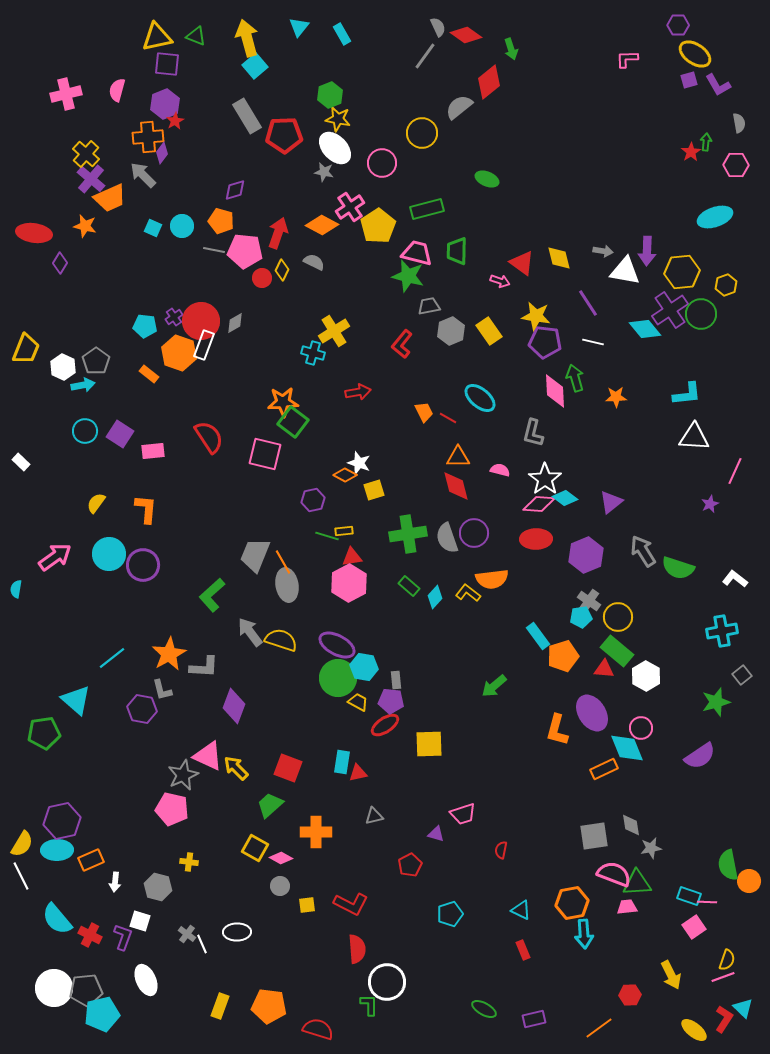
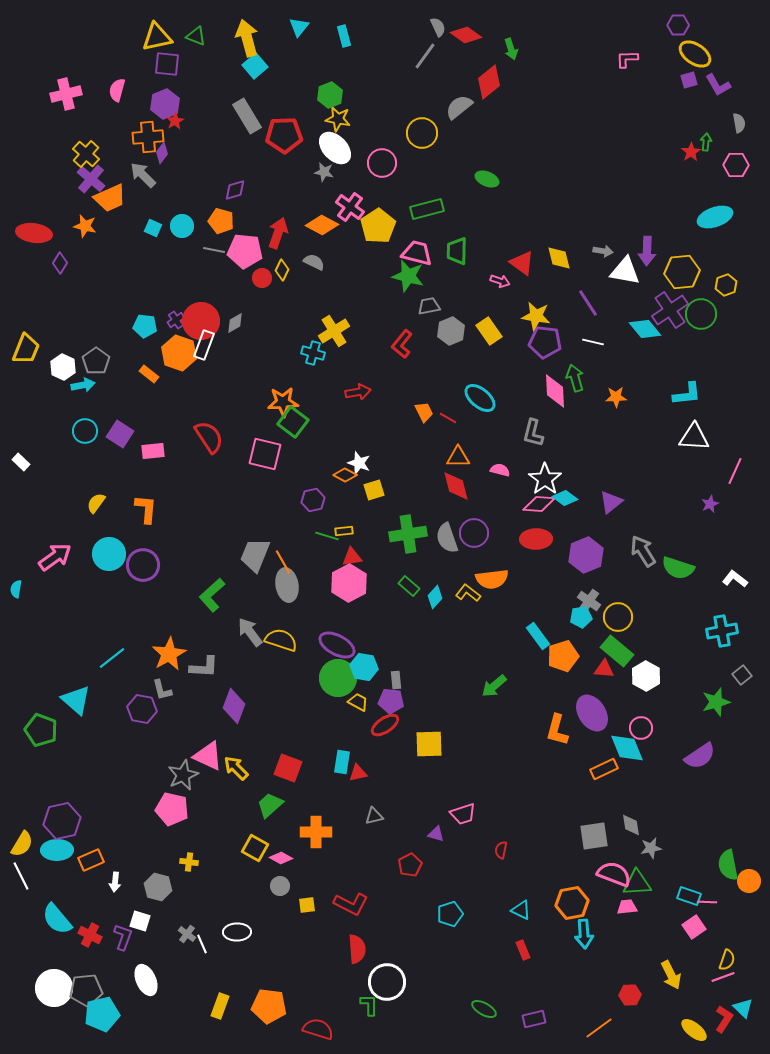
cyan rectangle at (342, 34): moved 2 px right, 2 px down; rotated 15 degrees clockwise
pink cross at (350, 207): rotated 20 degrees counterclockwise
purple cross at (174, 317): moved 2 px right, 3 px down
green pentagon at (44, 733): moved 3 px left, 3 px up; rotated 28 degrees clockwise
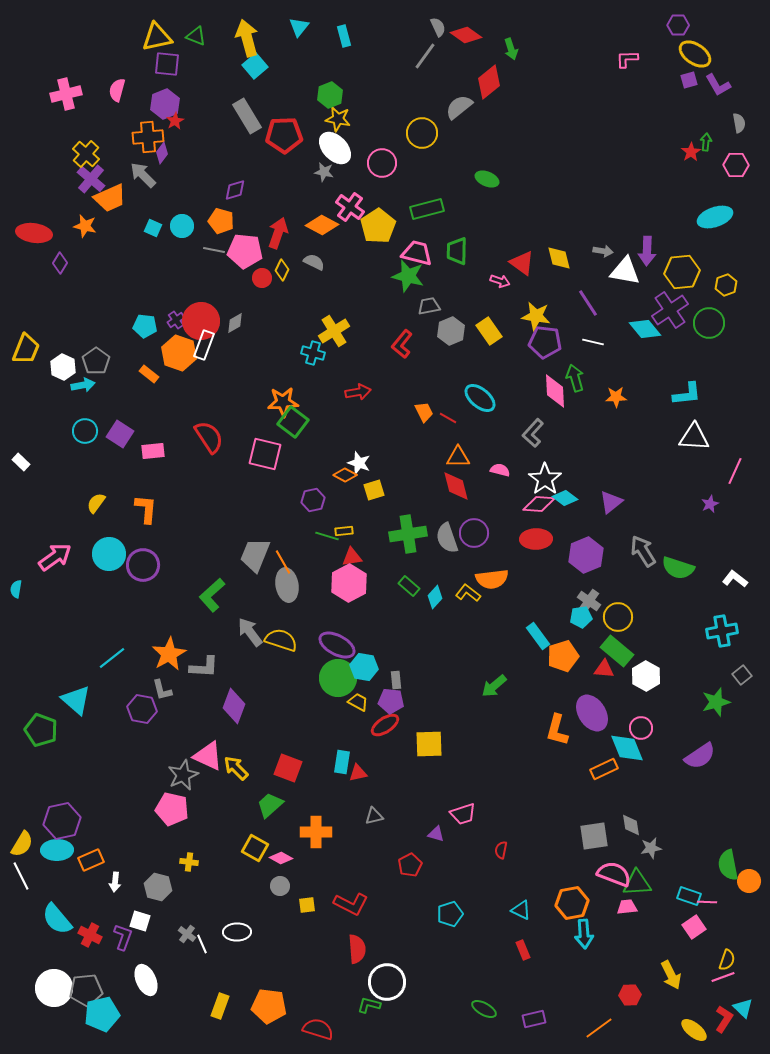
green circle at (701, 314): moved 8 px right, 9 px down
gray L-shape at (533, 433): rotated 28 degrees clockwise
green L-shape at (369, 1005): rotated 75 degrees counterclockwise
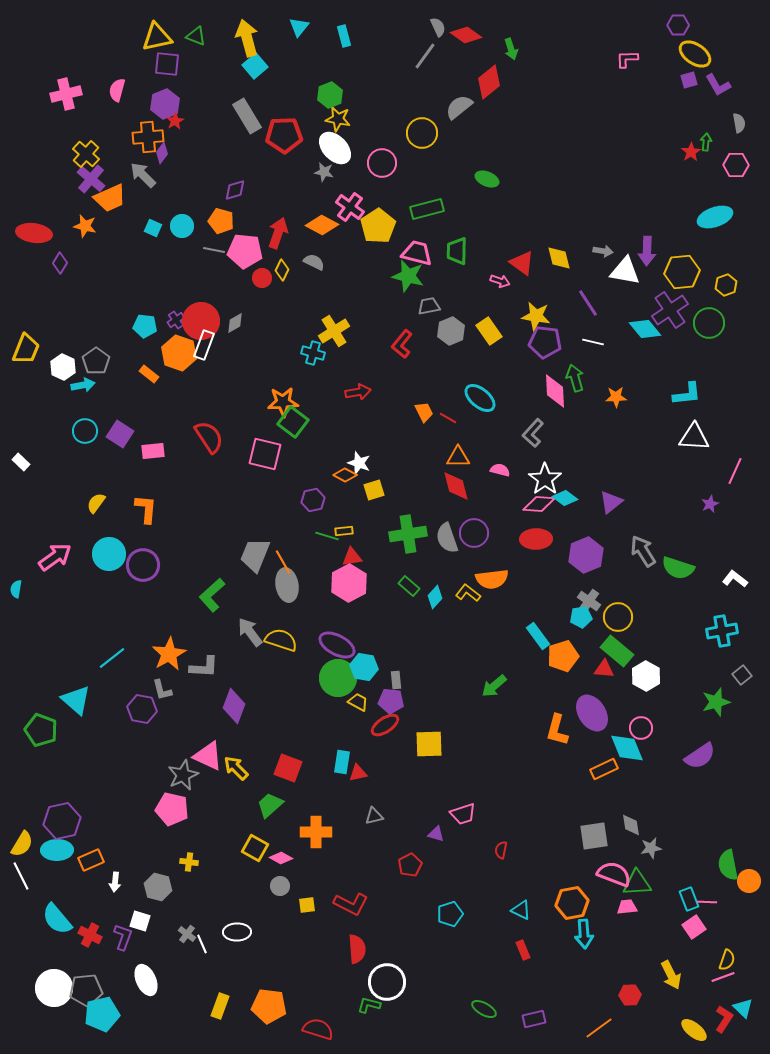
cyan rectangle at (689, 896): moved 3 px down; rotated 50 degrees clockwise
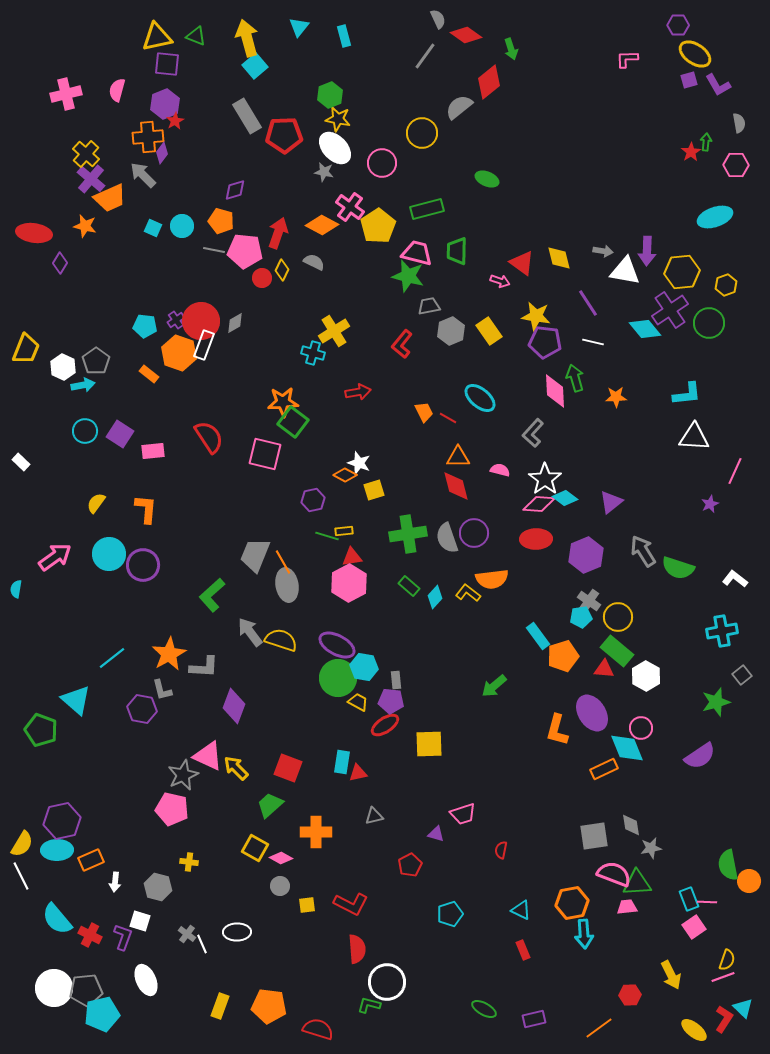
gray semicircle at (438, 27): moved 8 px up
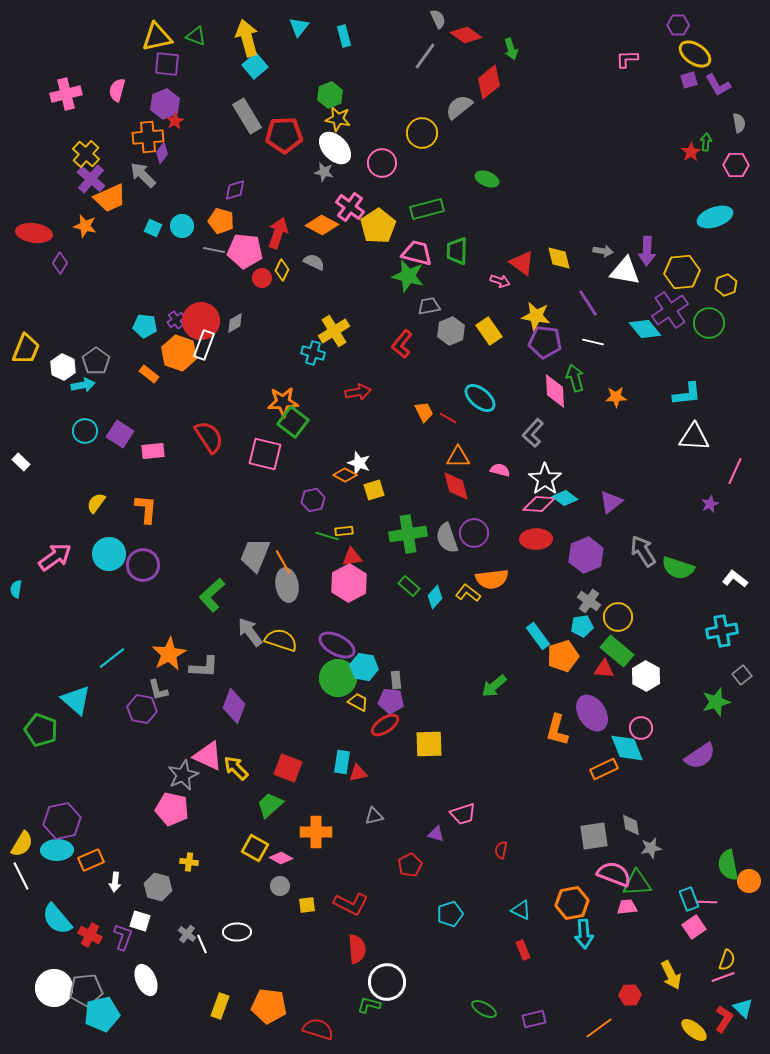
cyan pentagon at (581, 617): moved 1 px right, 9 px down
gray L-shape at (162, 690): moved 4 px left
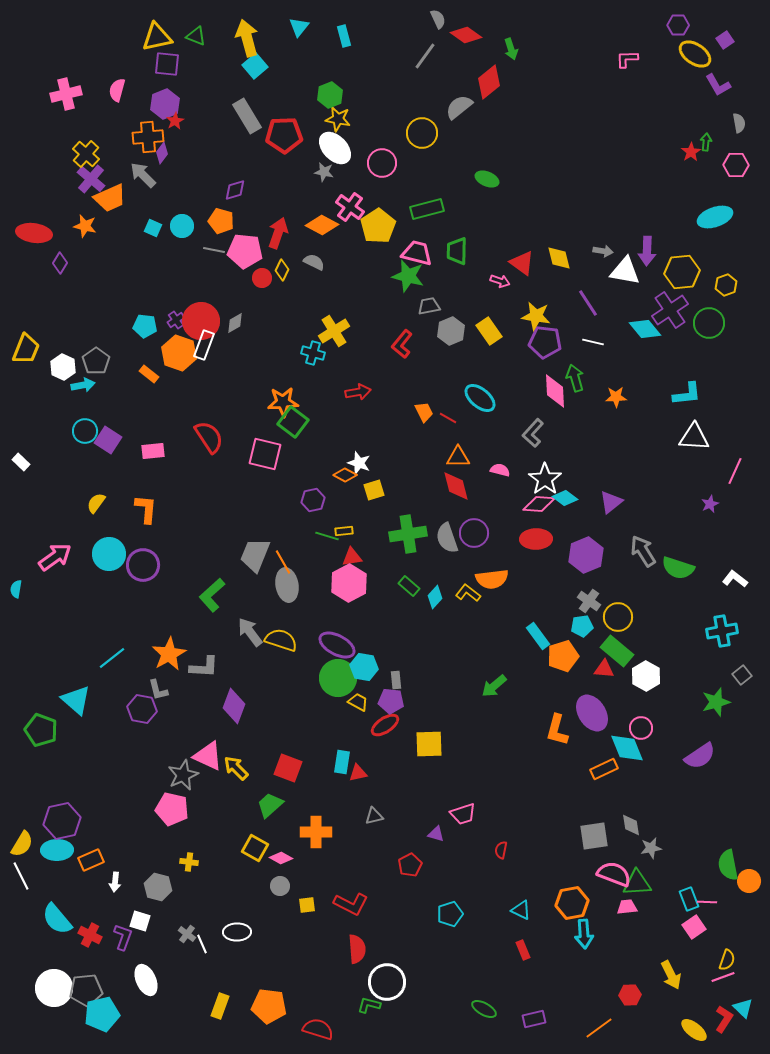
purple square at (689, 80): moved 36 px right, 40 px up; rotated 18 degrees counterclockwise
purple square at (120, 434): moved 12 px left, 6 px down
